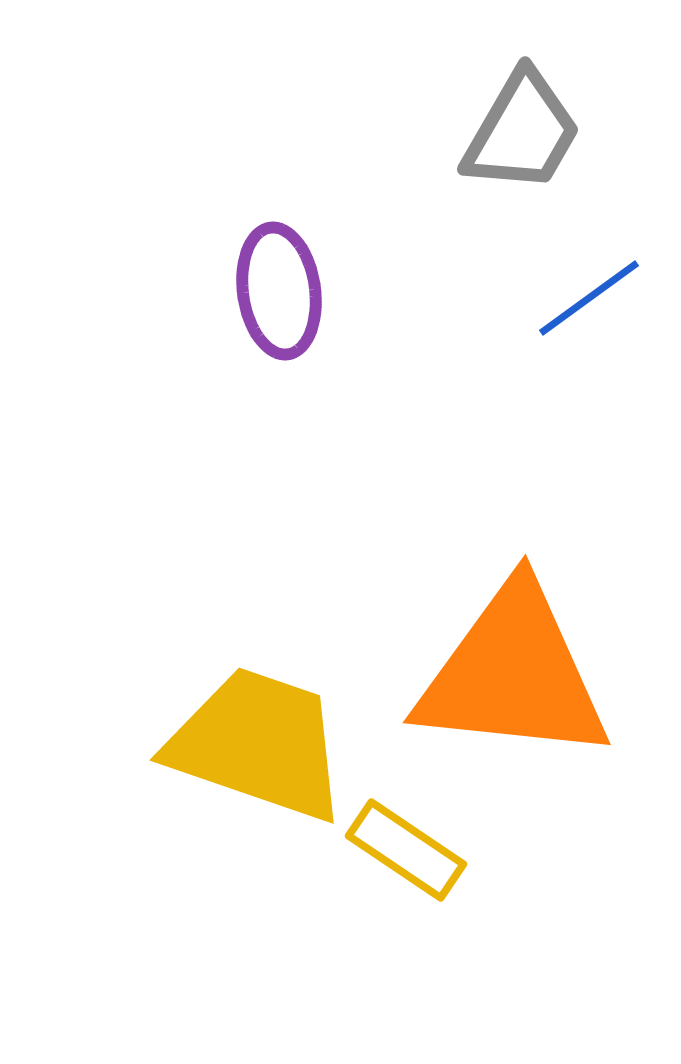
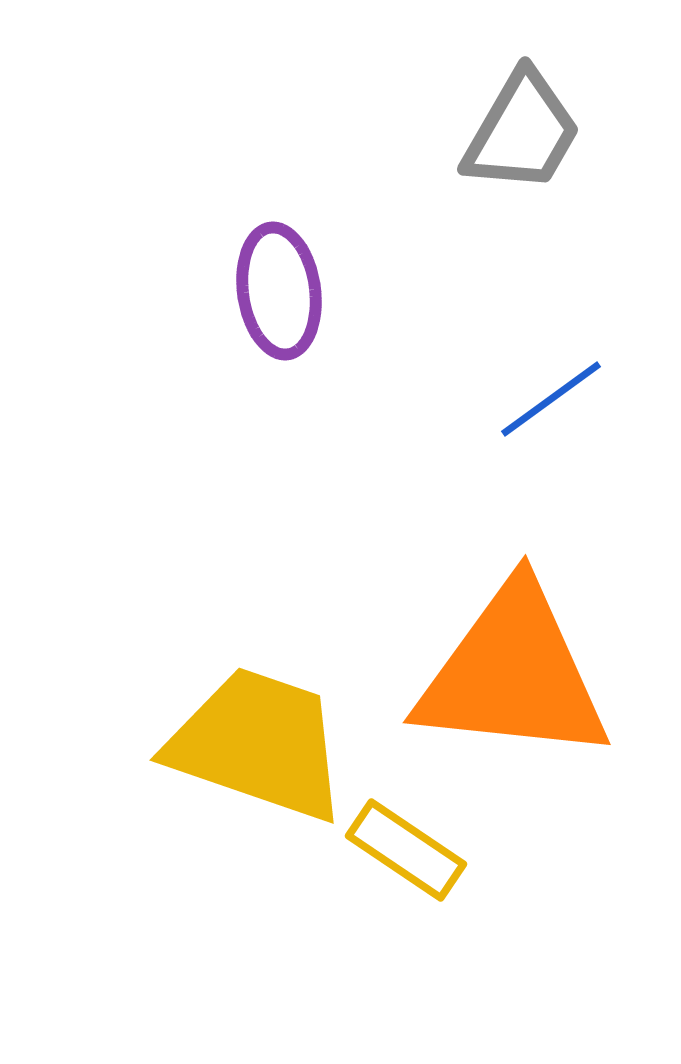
blue line: moved 38 px left, 101 px down
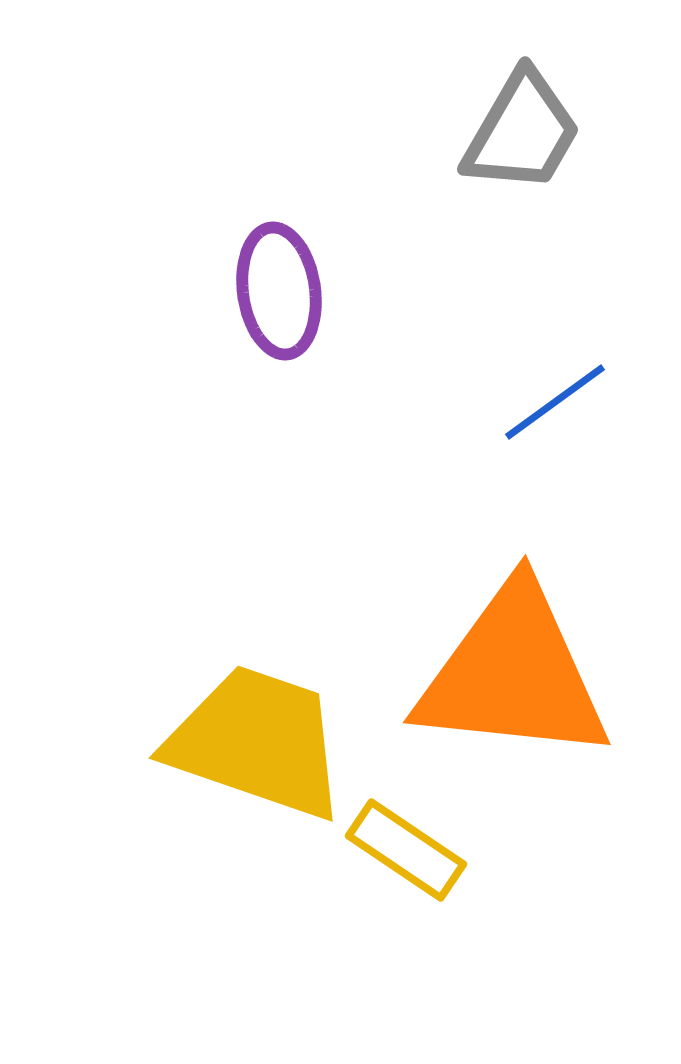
blue line: moved 4 px right, 3 px down
yellow trapezoid: moved 1 px left, 2 px up
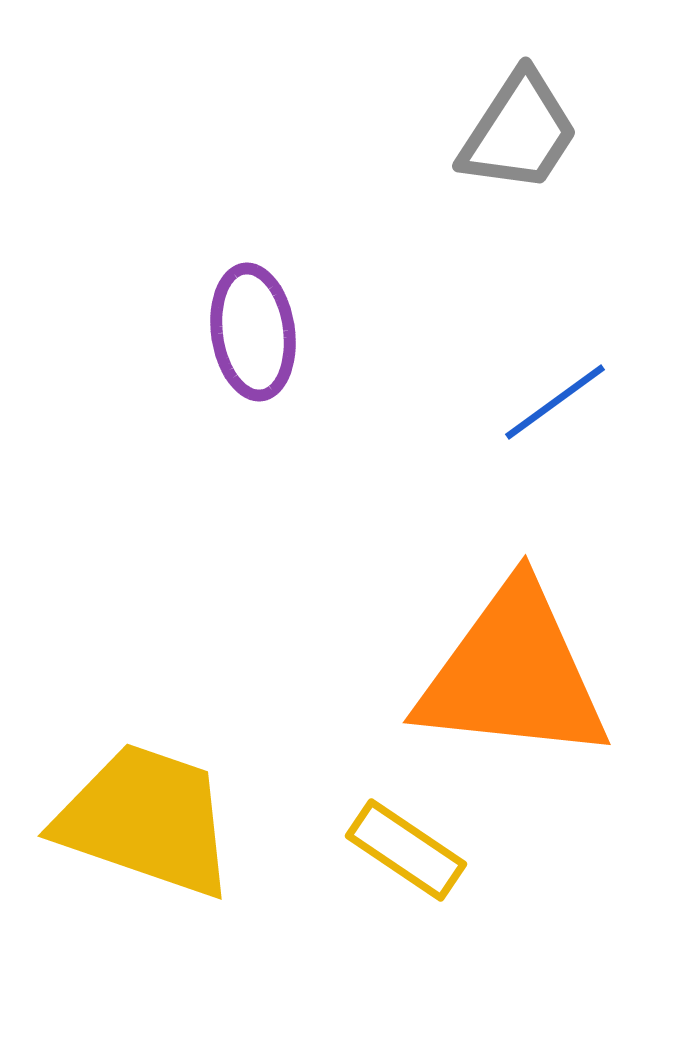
gray trapezoid: moved 3 px left; rotated 3 degrees clockwise
purple ellipse: moved 26 px left, 41 px down
yellow trapezoid: moved 111 px left, 78 px down
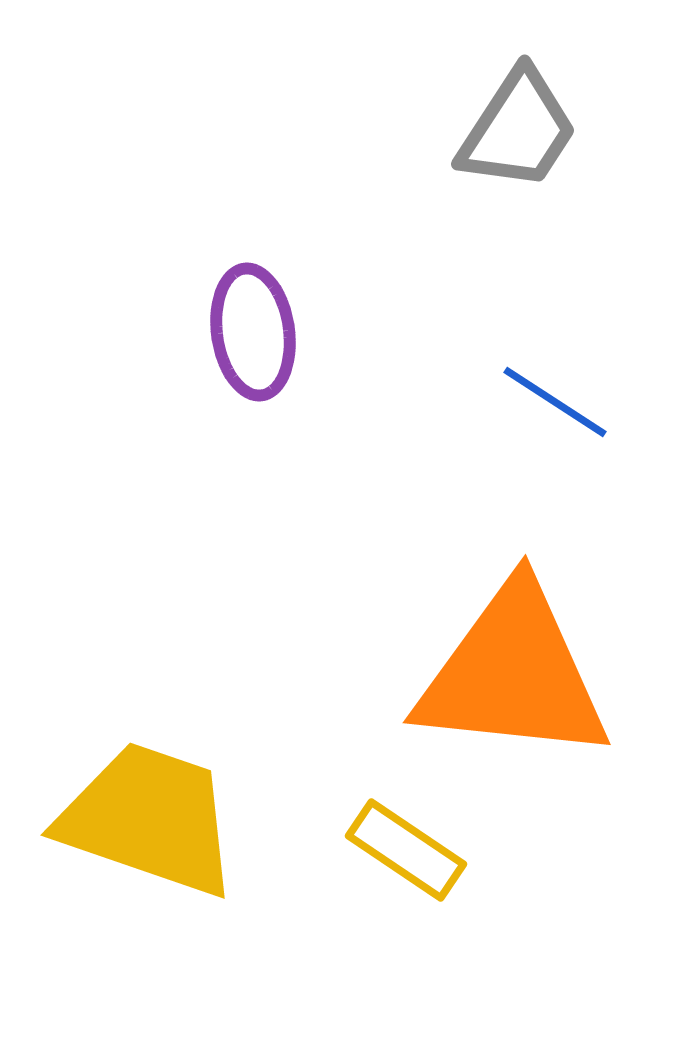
gray trapezoid: moved 1 px left, 2 px up
blue line: rotated 69 degrees clockwise
yellow trapezoid: moved 3 px right, 1 px up
